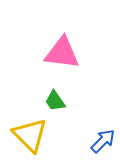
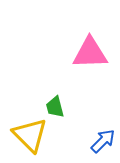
pink triangle: moved 28 px right; rotated 9 degrees counterclockwise
green trapezoid: moved 6 px down; rotated 20 degrees clockwise
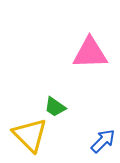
green trapezoid: rotated 40 degrees counterclockwise
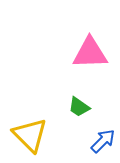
green trapezoid: moved 24 px right
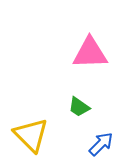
yellow triangle: moved 1 px right
blue arrow: moved 2 px left, 3 px down
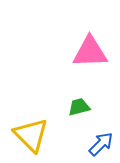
pink triangle: moved 1 px up
green trapezoid: rotated 130 degrees clockwise
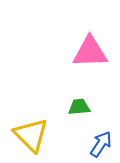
green trapezoid: rotated 10 degrees clockwise
blue arrow: rotated 12 degrees counterclockwise
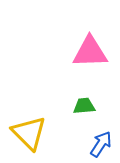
green trapezoid: moved 5 px right, 1 px up
yellow triangle: moved 2 px left, 2 px up
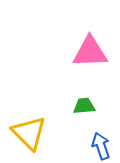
blue arrow: moved 2 px down; rotated 52 degrees counterclockwise
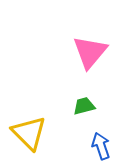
pink triangle: rotated 48 degrees counterclockwise
green trapezoid: rotated 10 degrees counterclockwise
